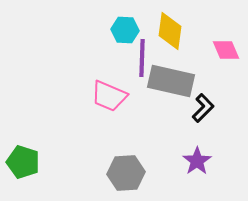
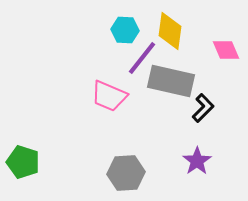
purple line: rotated 36 degrees clockwise
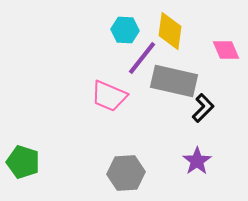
gray rectangle: moved 3 px right
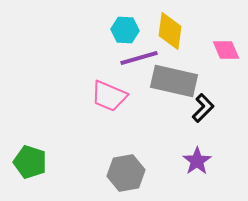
purple line: moved 3 px left; rotated 36 degrees clockwise
green pentagon: moved 7 px right
gray hexagon: rotated 6 degrees counterclockwise
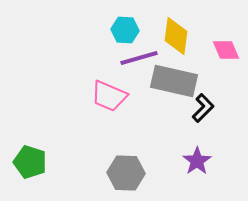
yellow diamond: moved 6 px right, 5 px down
gray hexagon: rotated 12 degrees clockwise
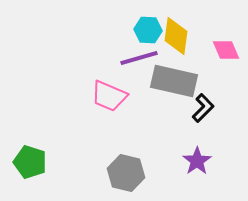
cyan hexagon: moved 23 px right
gray hexagon: rotated 12 degrees clockwise
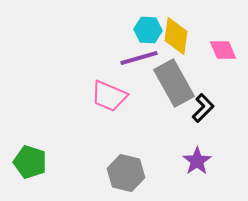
pink diamond: moved 3 px left
gray rectangle: moved 2 px down; rotated 48 degrees clockwise
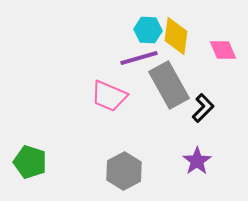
gray rectangle: moved 5 px left, 2 px down
gray hexagon: moved 2 px left, 2 px up; rotated 18 degrees clockwise
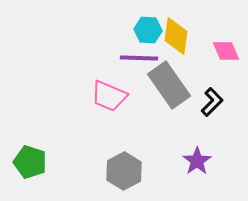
pink diamond: moved 3 px right, 1 px down
purple line: rotated 18 degrees clockwise
gray rectangle: rotated 6 degrees counterclockwise
black L-shape: moved 9 px right, 6 px up
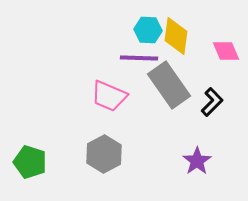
gray hexagon: moved 20 px left, 17 px up
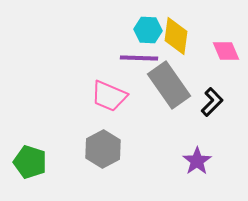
gray hexagon: moved 1 px left, 5 px up
